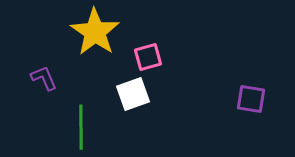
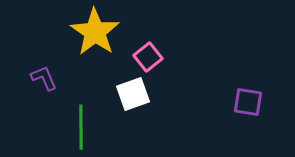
pink square: rotated 24 degrees counterclockwise
purple square: moved 3 px left, 3 px down
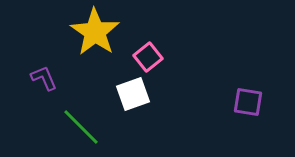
green line: rotated 45 degrees counterclockwise
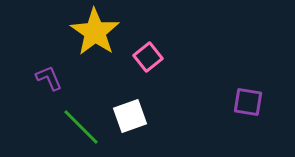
purple L-shape: moved 5 px right
white square: moved 3 px left, 22 px down
